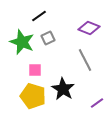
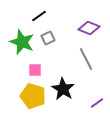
gray line: moved 1 px right, 1 px up
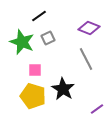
purple line: moved 6 px down
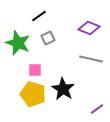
green star: moved 4 px left, 1 px down
gray line: moved 5 px right; rotated 50 degrees counterclockwise
yellow pentagon: moved 2 px up
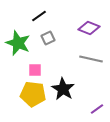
yellow pentagon: rotated 10 degrees counterclockwise
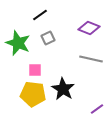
black line: moved 1 px right, 1 px up
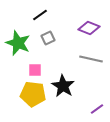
black star: moved 3 px up
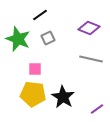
green star: moved 4 px up
pink square: moved 1 px up
black star: moved 11 px down
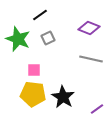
pink square: moved 1 px left, 1 px down
